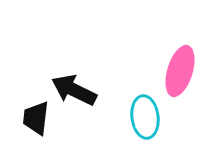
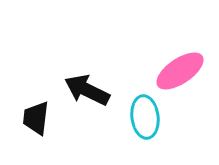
pink ellipse: rotated 39 degrees clockwise
black arrow: moved 13 px right
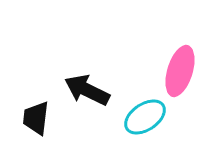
pink ellipse: rotated 39 degrees counterclockwise
cyan ellipse: rotated 63 degrees clockwise
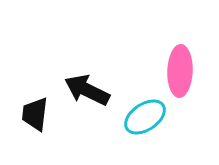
pink ellipse: rotated 15 degrees counterclockwise
black trapezoid: moved 1 px left, 4 px up
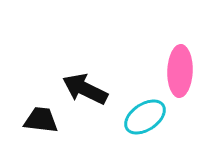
black arrow: moved 2 px left, 1 px up
black trapezoid: moved 6 px right, 6 px down; rotated 90 degrees clockwise
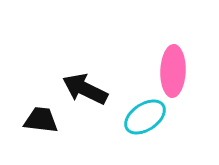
pink ellipse: moved 7 px left
